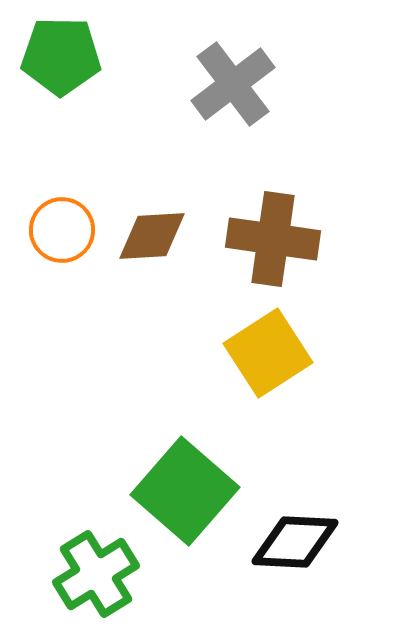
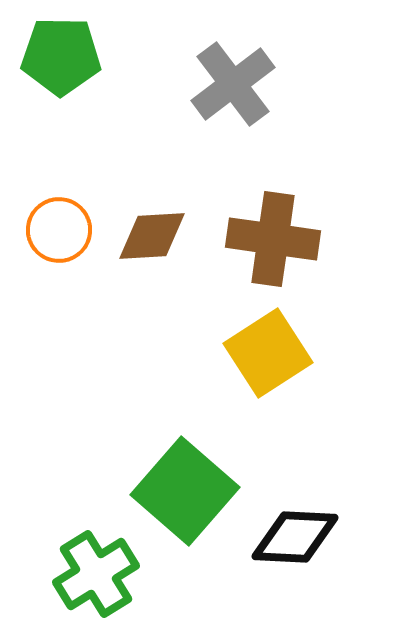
orange circle: moved 3 px left
black diamond: moved 5 px up
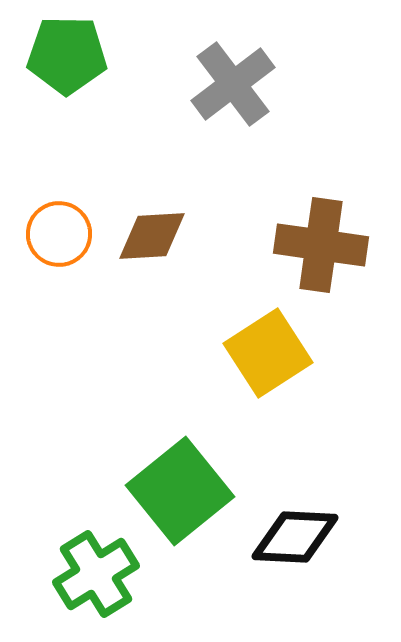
green pentagon: moved 6 px right, 1 px up
orange circle: moved 4 px down
brown cross: moved 48 px right, 6 px down
green square: moved 5 px left; rotated 10 degrees clockwise
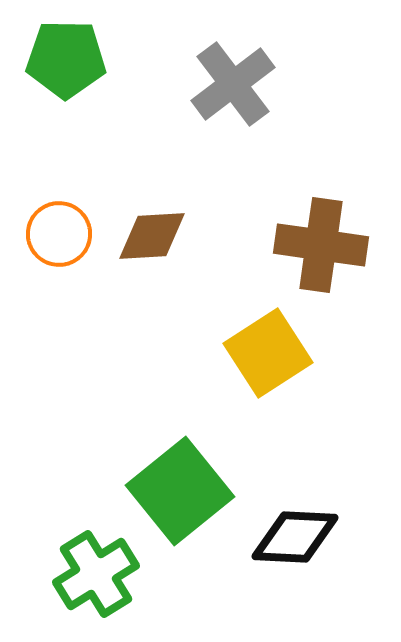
green pentagon: moved 1 px left, 4 px down
